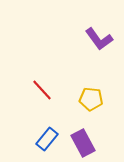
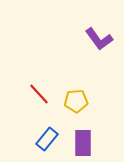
red line: moved 3 px left, 4 px down
yellow pentagon: moved 15 px left, 2 px down; rotated 10 degrees counterclockwise
purple rectangle: rotated 28 degrees clockwise
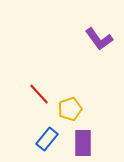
yellow pentagon: moved 6 px left, 8 px down; rotated 15 degrees counterclockwise
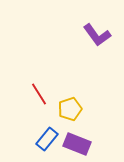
purple L-shape: moved 2 px left, 4 px up
red line: rotated 10 degrees clockwise
purple rectangle: moved 6 px left, 1 px down; rotated 68 degrees counterclockwise
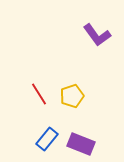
yellow pentagon: moved 2 px right, 13 px up
purple rectangle: moved 4 px right
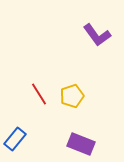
blue rectangle: moved 32 px left
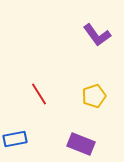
yellow pentagon: moved 22 px right
blue rectangle: rotated 40 degrees clockwise
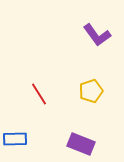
yellow pentagon: moved 3 px left, 5 px up
blue rectangle: rotated 10 degrees clockwise
